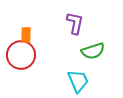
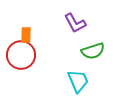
purple L-shape: rotated 140 degrees clockwise
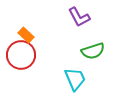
purple L-shape: moved 4 px right, 6 px up
orange rectangle: rotated 49 degrees counterclockwise
cyan trapezoid: moved 3 px left, 2 px up
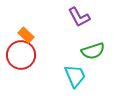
cyan trapezoid: moved 3 px up
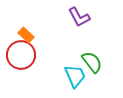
green semicircle: moved 1 px left, 11 px down; rotated 110 degrees counterclockwise
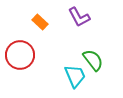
orange rectangle: moved 14 px right, 13 px up
red circle: moved 1 px left
green semicircle: moved 1 px right, 2 px up
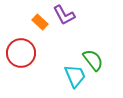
purple L-shape: moved 15 px left, 2 px up
red circle: moved 1 px right, 2 px up
